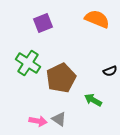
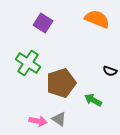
purple square: rotated 36 degrees counterclockwise
black semicircle: rotated 40 degrees clockwise
brown pentagon: moved 5 px down; rotated 8 degrees clockwise
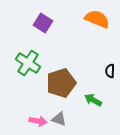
black semicircle: rotated 72 degrees clockwise
gray triangle: rotated 14 degrees counterclockwise
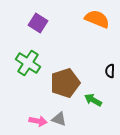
purple square: moved 5 px left
brown pentagon: moved 4 px right
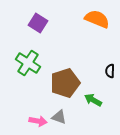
gray triangle: moved 2 px up
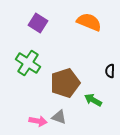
orange semicircle: moved 8 px left, 3 px down
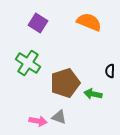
green arrow: moved 6 px up; rotated 18 degrees counterclockwise
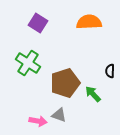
orange semicircle: rotated 25 degrees counterclockwise
green arrow: rotated 36 degrees clockwise
gray triangle: moved 2 px up
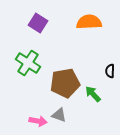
brown pentagon: rotated 8 degrees clockwise
